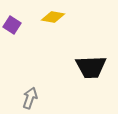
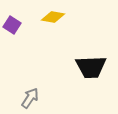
gray arrow: rotated 15 degrees clockwise
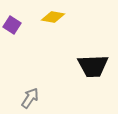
black trapezoid: moved 2 px right, 1 px up
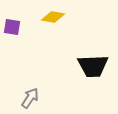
purple square: moved 2 px down; rotated 24 degrees counterclockwise
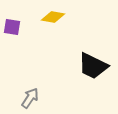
black trapezoid: rotated 28 degrees clockwise
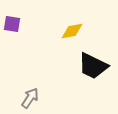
yellow diamond: moved 19 px right, 14 px down; rotated 20 degrees counterclockwise
purple square: moved 3 px up
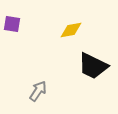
yellow diamond: moved 1 px left, 1 px up
gray arrow: moved 8 px right, 7 px up
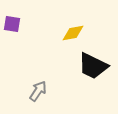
yellow diamond: moved 2 px right, 3 px down
